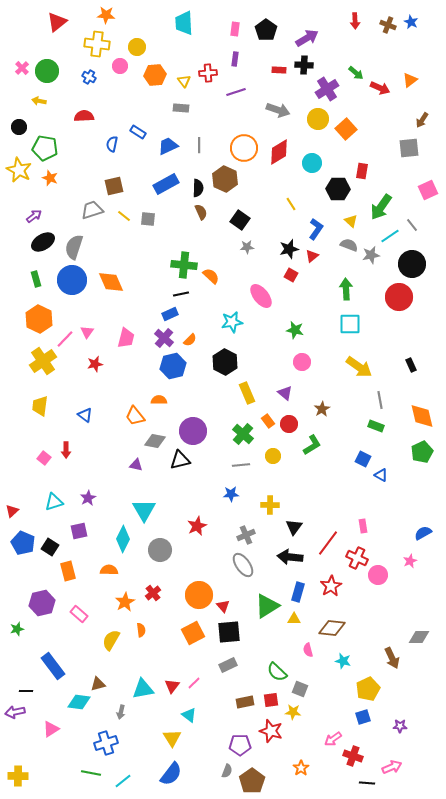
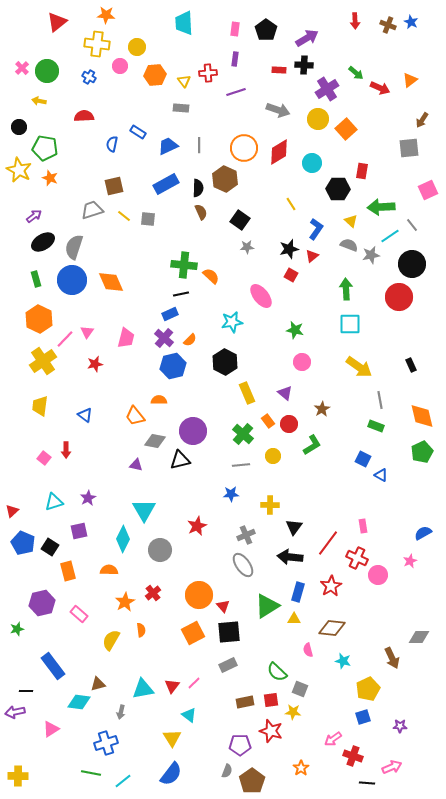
green arrow at (381, 207): rotated 52 degrees clockwise
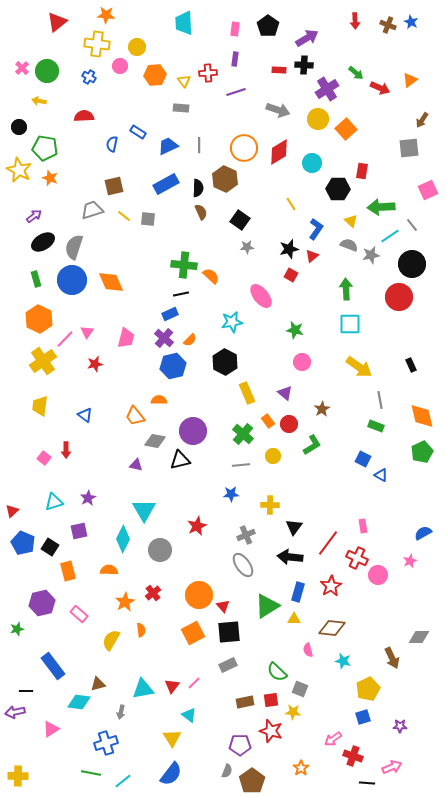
black pentagon at (266, 30): moved 2 px right, 4 px up
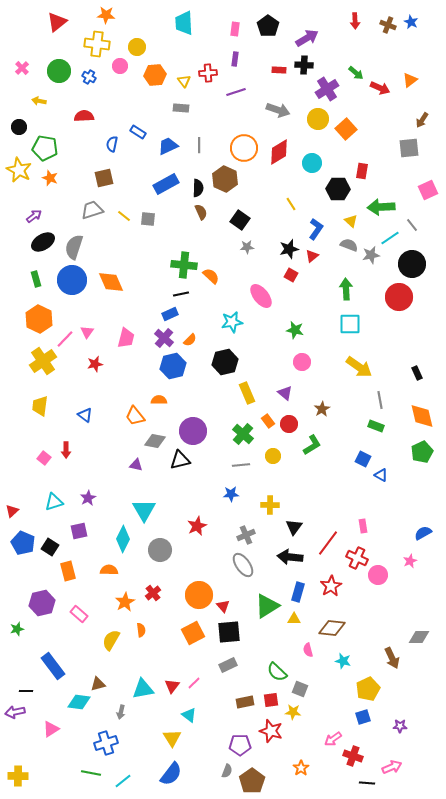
green circle at (47, 71): moved 12 px right
brown square at (114, 186): moved 10 px left, 8 px up
cyan line at (390, 236): moved 2 px down
black hexagon at (225, 362): rotated 20 degrees clockwise
black rectangle at (411, 365): moved 6 px right, 8 px down
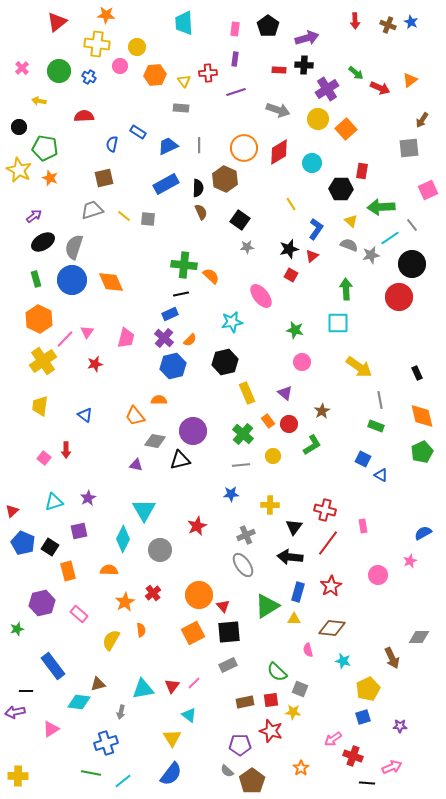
purple arrow at (307, 38): rotated 15 degrees clockwise
black hexagon at (338, 189): moved 3 px right
cyan square at (350, 324): moved 12 px left, 1 px up
brown star at (322, 409): moved 2 px down
red cross at (357, 558): moved 32 px left, 48 px up; rotated 10 degrees counterclockwise
gray semicircle at (227, 771): rotated 112 degrees clockwise
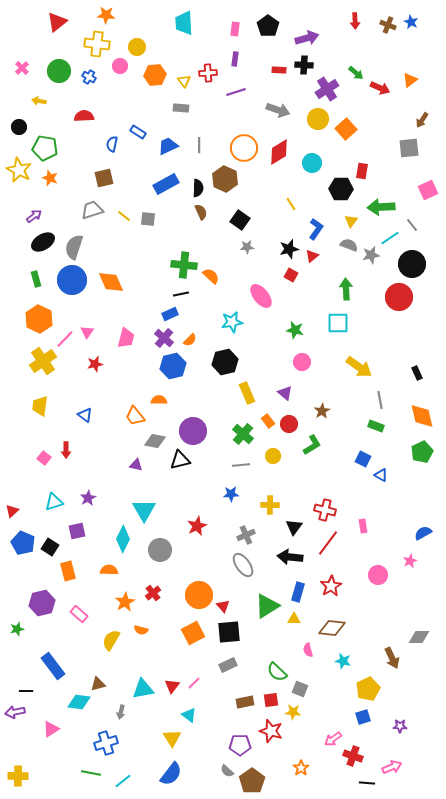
yellow triangle at (351, 221): rotated 24 degrees clockwise
purple square at (79, 531): moved 2 px left
orange semicircle at (141, 630): rotated 112 degrees clockwise
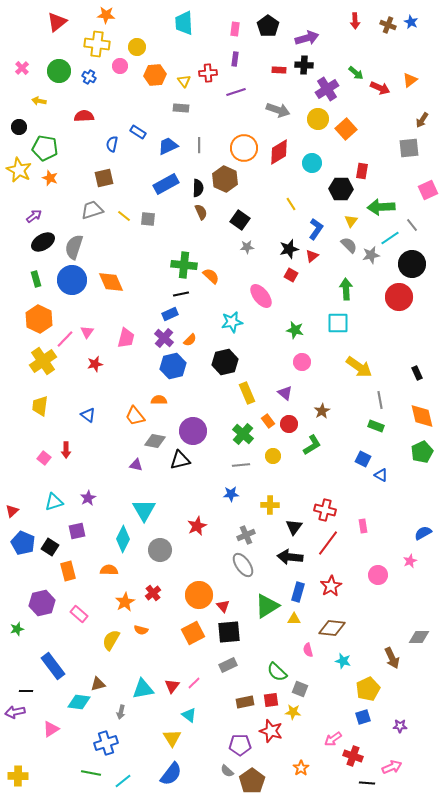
gray semicircle at (349, 245): rotated 24 degrees clockwise
blue triangle at (85, 415): moved 3 px right
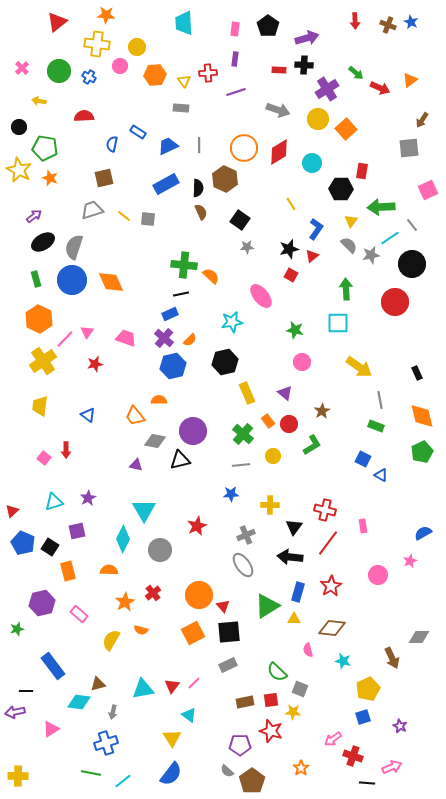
red circle at (399, 297): moved 4 px left, 5 px down
pink trapezoid at (126, 338): rotated 85 degrees counterclockwise
gray arrow at (121, 712): moved 8 px left
purple star at (400, 726): rotated 24 degrees clockwise
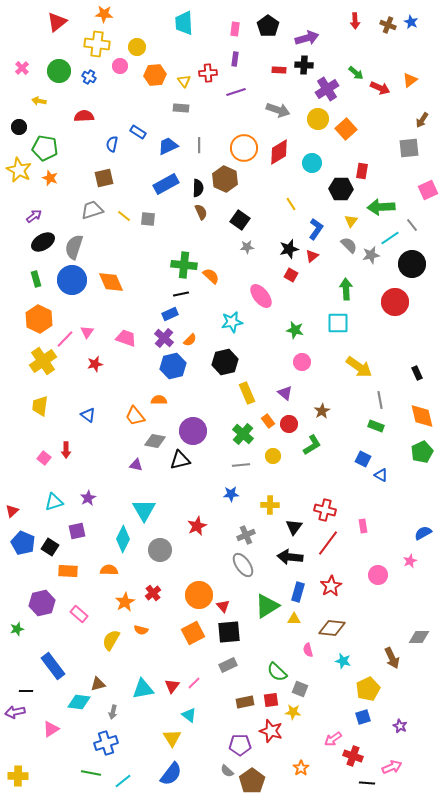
orange star at (106, 15): moved 2 px left, 1 px up
orange rectangle at (68, 571): rotated 72 degrees counterclockwise
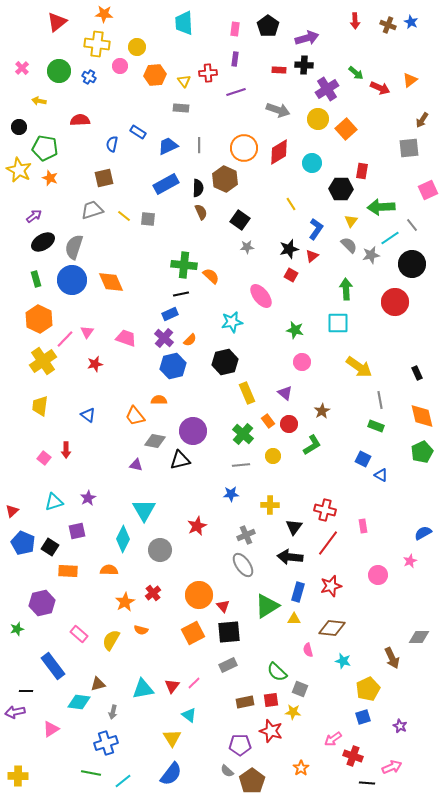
red semicircle at (84, 116): moved 4 px left, 4 px down
red star at (331, 586): rotated 15 degrees clockwise
pink rectangle at (79, 614): moved 20 px down
